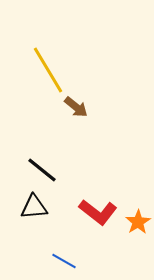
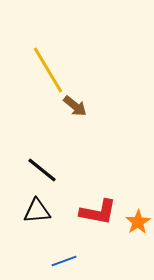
brown arrow: moved 1 px left, 1 px up
black triangle: moved 3 px right, 4 px down
red L-shape: rotated 27 degrees counterclockwise
blue line: rotated 50 degrees counterclockwise
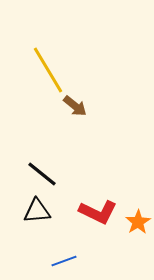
black line: moved 4 px down
red L-shape: rotated 15 degrees clockwise
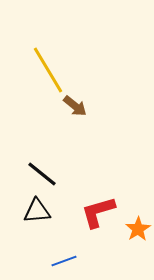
red L-shape: rotated 138 degrees clockwise
orange star: moved 7 px down
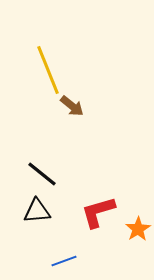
yellow line: rotated 9 degrees clockwise
brown arrow: moved 3 px left
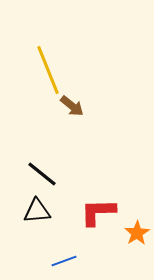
red L-shape: rotated 15 degrees clockwise
orange star: moved 1 px left, 4 px down
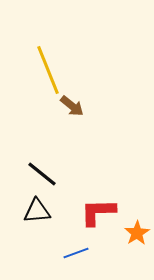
blue line: moved 12 px right, 8 px up
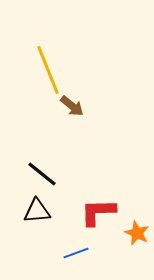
orange star: rotated 15 degrees counterclockwise
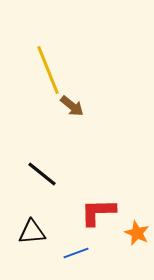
black triangle: moved 5 px left, 21 px down
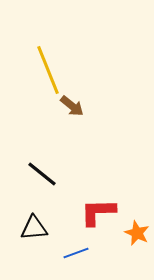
black triangle: moved 2 px right, 4 px up
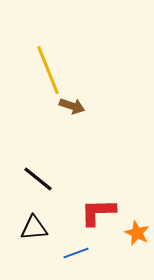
brown arrow: rotated 20 degrees counterclockwise
black line: moved 4 px left, 5 px down
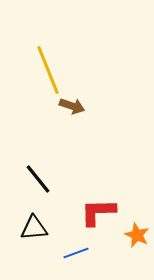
black line: rotated 12 degrees clockwise
orange star: moved 2 px down
